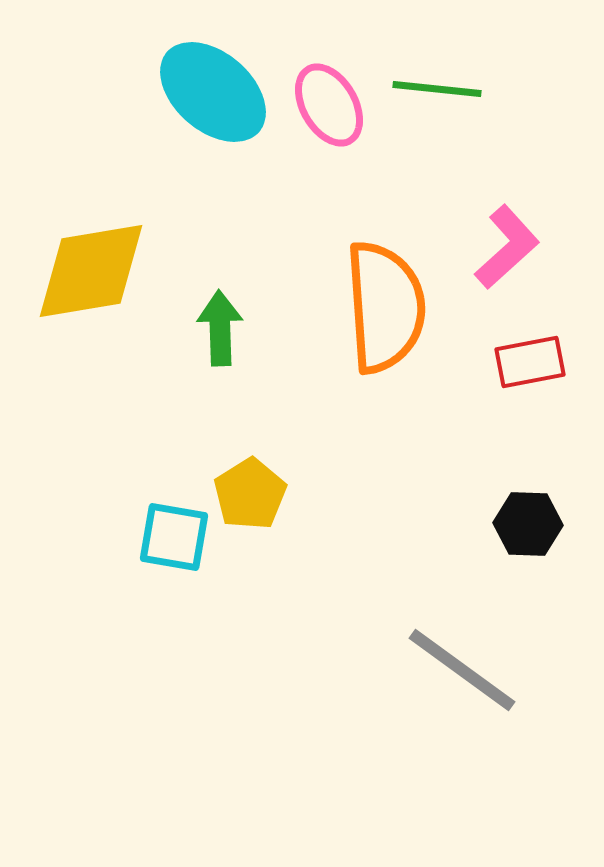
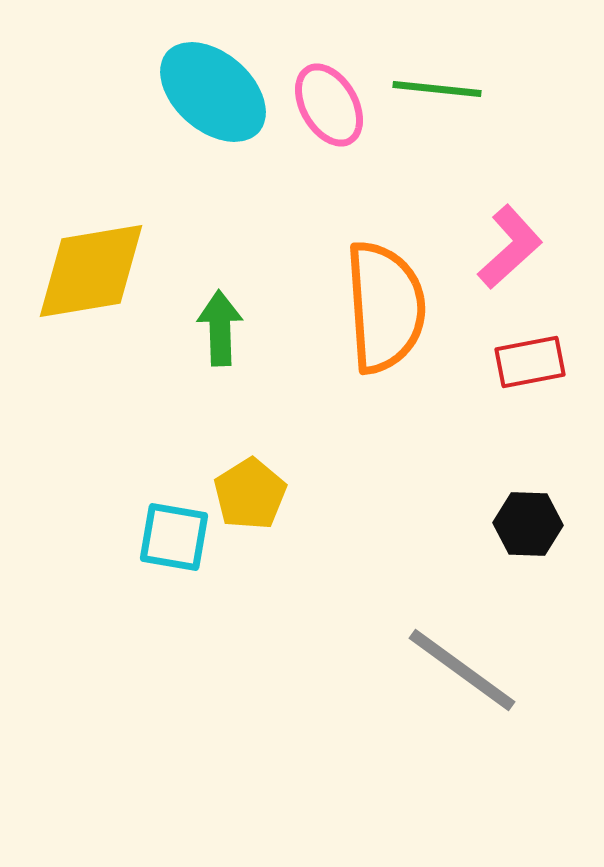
pink L-shape: moved 3 px right
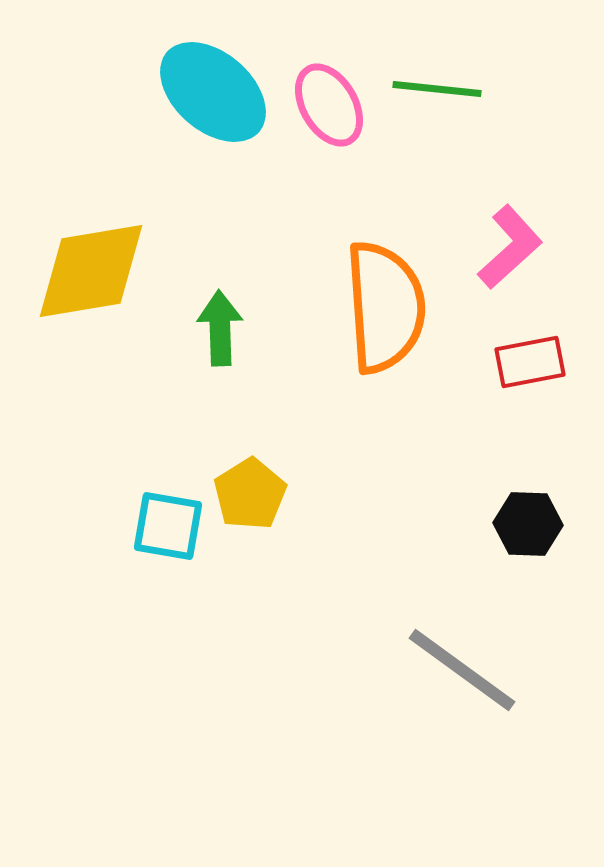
cyan square: moved 6 px left, 11 px up
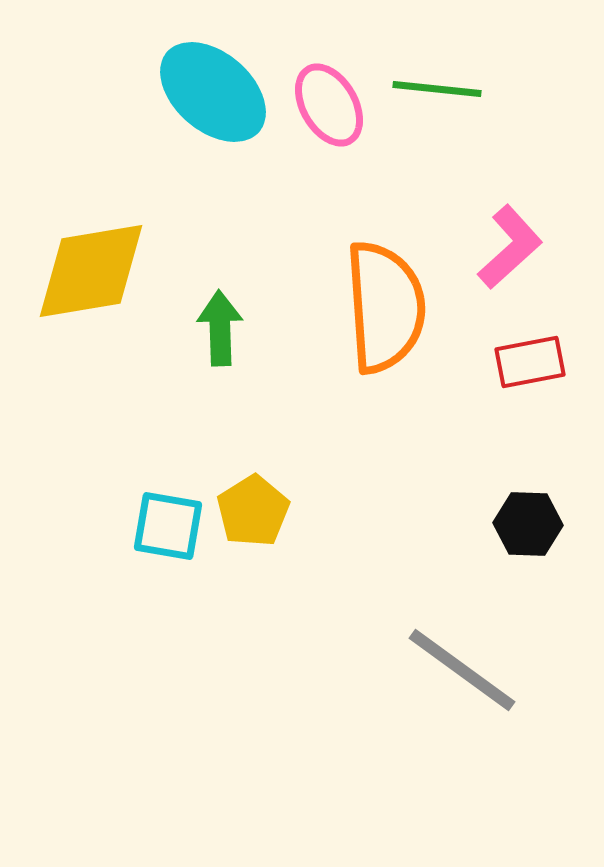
yellow pentagon: moved 3 px right, 17 px down
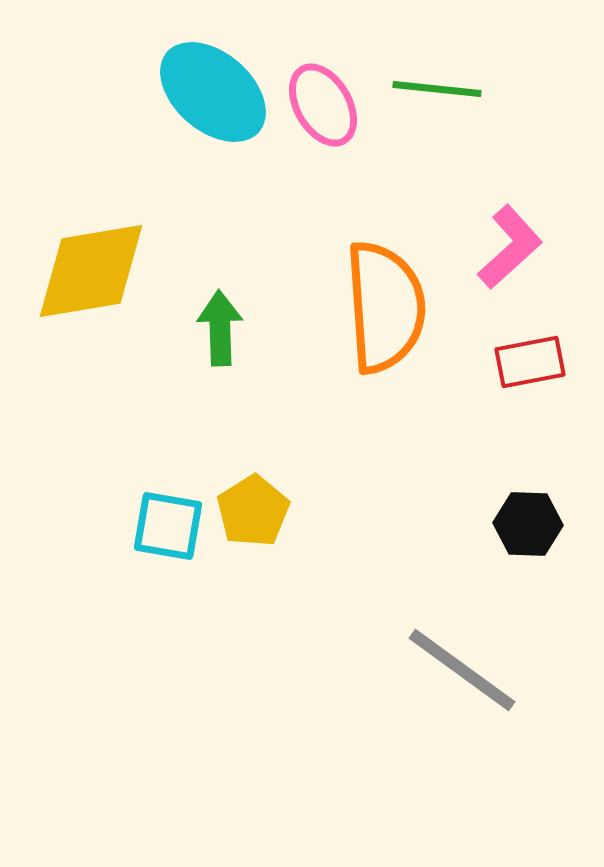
pink ellipse: moved 6 px left
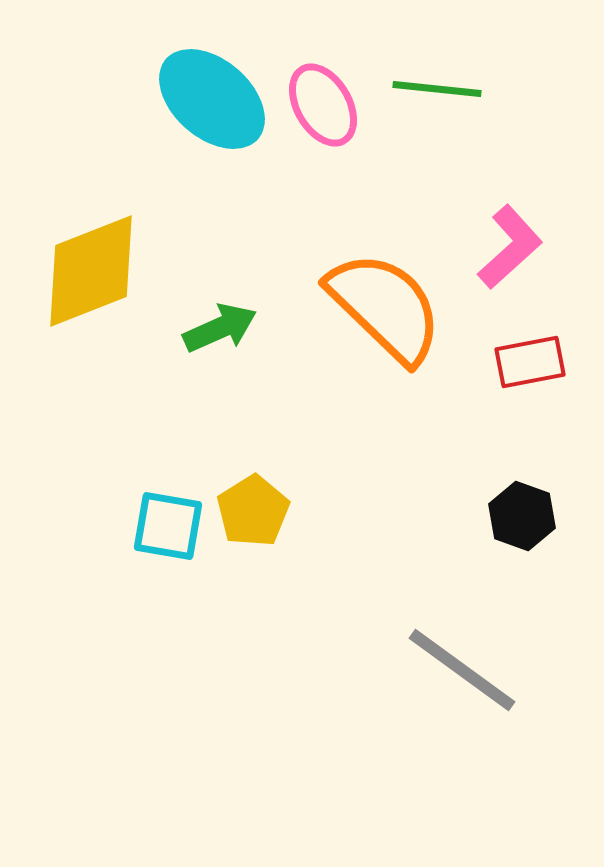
cyan ellipse: moved 1 px left, 7 px down
yellow diamond: rotated 12 degrees counterclockwise
orange semicircle: rotated 42 degrees counterclockwise
green arrow: rotated 68 degrees clockwise
black hexagon: moved 6 px left, 8 px up; rotated 18 degrees clockwise
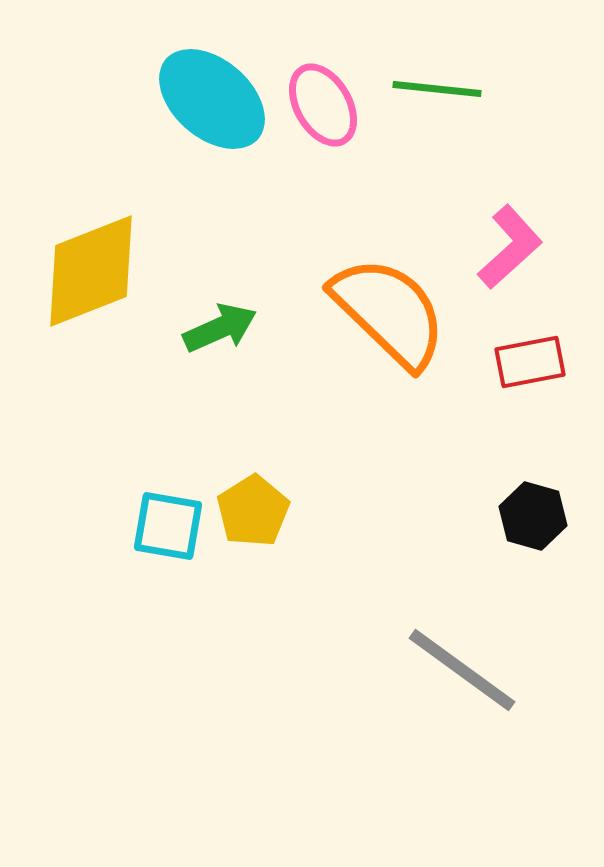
orange semicircle: moved 4 px right, 5 px down
black hexagon: moved 11 px right; rotated 4 degrees counterclockwise
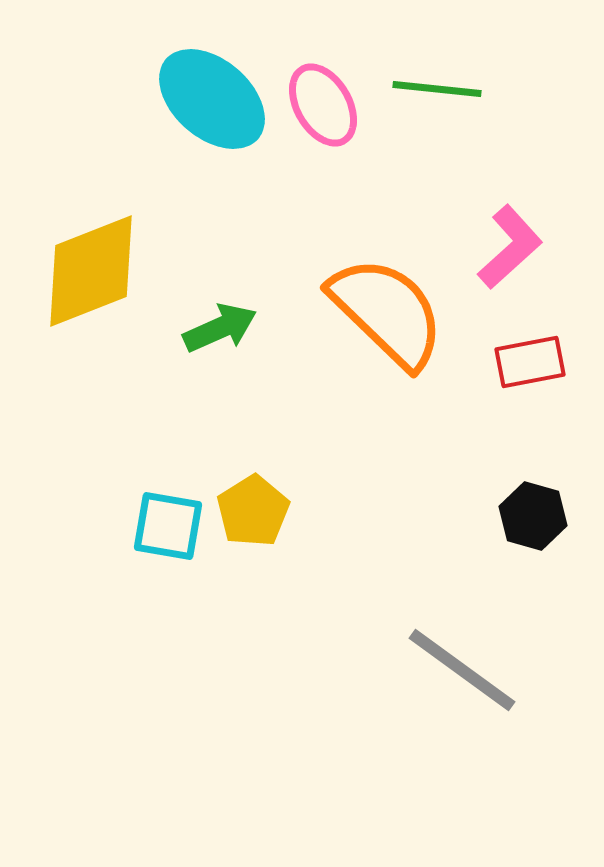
orange semicircle: moved 2 px left
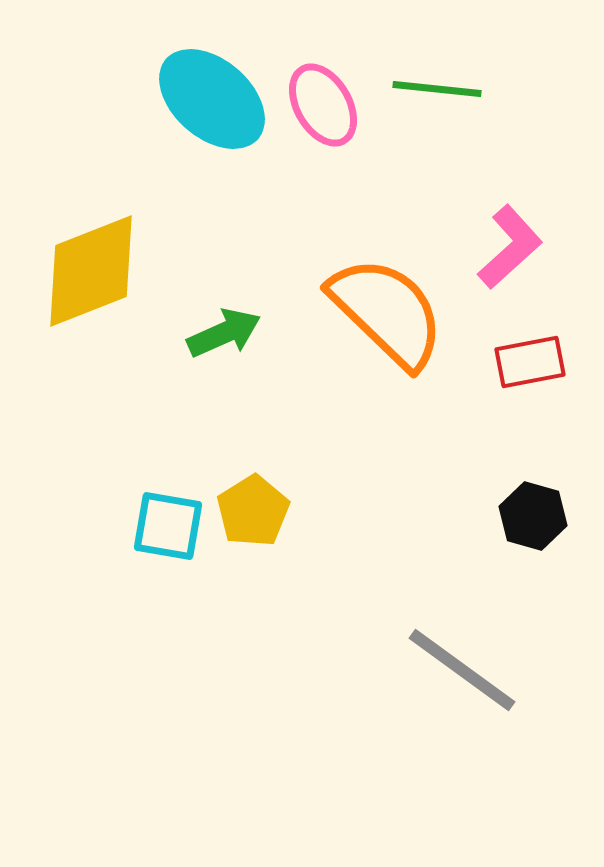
green arrow: moved 4 px right, 5 px down
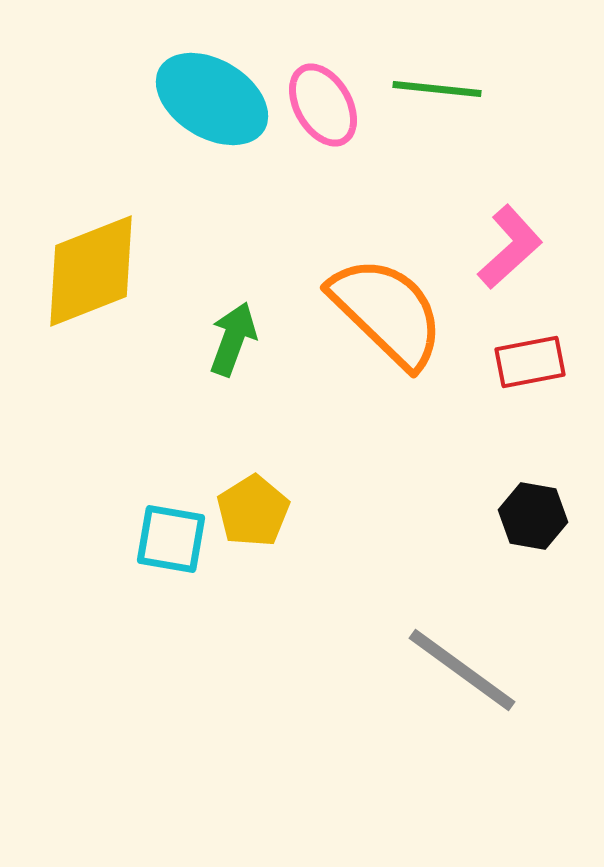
cyan ellipse: rotated 10 degrees counterclockwise
green arrow: moved 9 px right, 6 px down; rotated 46 degrees counterclockwise
black hexagon: rotated 6 degrees counterclockwise
cyan square: moved 3 px right, 13 px down
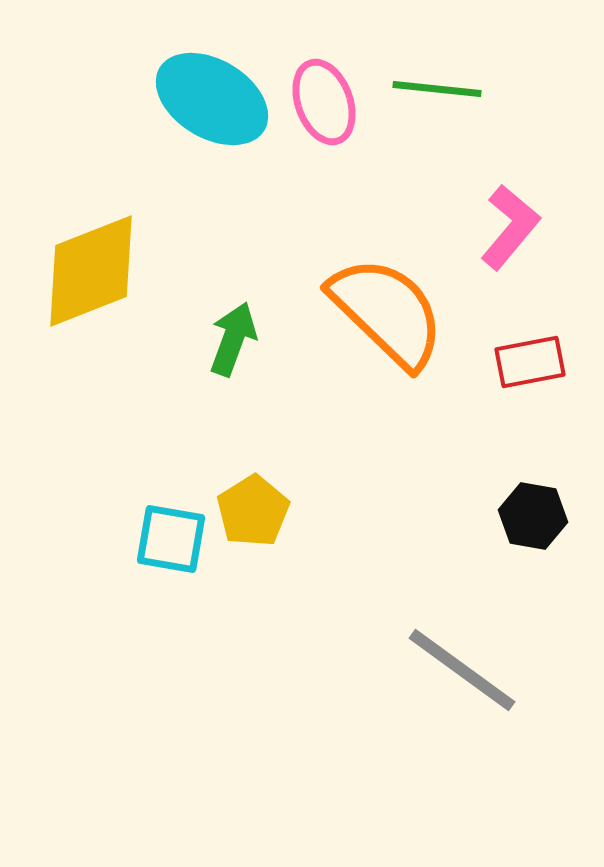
pink ellipse: moved 1 px right, 3 px up; rotated 10 degrees clockwise
pink L-shape: moved 20 px up; rotated 8 degrees counterclockwise
